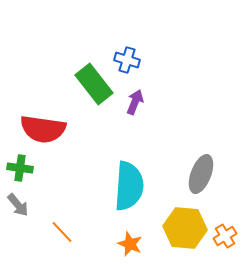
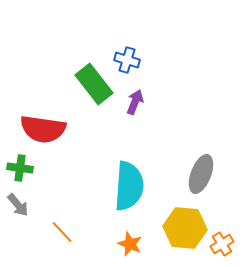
orange cross: moved 3 px left, 8 px down
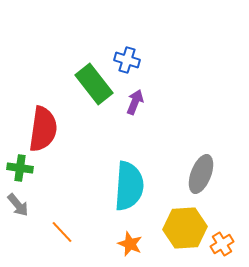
red semicircle: rotated 90 degrees counterclockwise
yellow hexagon: rotated 9 degrees counterclockwise
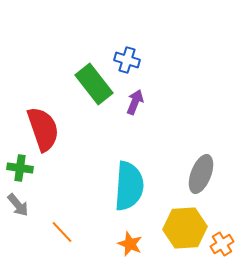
red semicircle: rotated 27 degrees counterclockwise
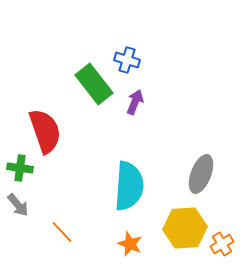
red semicircle: moved 2 px right, 2 px down
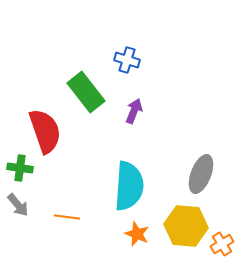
green rectangle: moved 8 px left, 8 px down
purple arrow: moved 1 px left, 9 px down
yellow hexagon: moved 1 px right, 2 px up; rotated 9 degrees clockwise
orange line: moved 5 px right, 15 px up; rotated 40 degrees counterclockwise
orange star: moved 7 px right, 10 px up
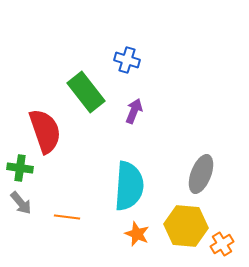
gray arrow: moved 3 px right, 2 px up
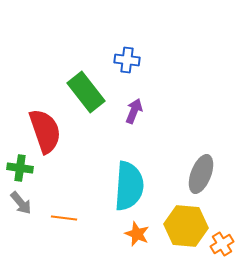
blue cross: rotated 10 degrees counterclockwise
orange line: moved 3 px left, 1 px down
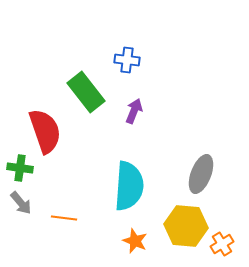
orange star: moved 2 px left, 7 px down
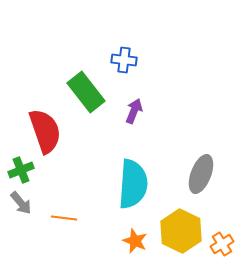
blue cross: moved 3 px left
green cross: moved 1 px right, 2 px down; rotated 30 degrees counterclockwise
cyan semicircle: moved 4 px right, 2 px up
yellow hexagon: moved 5 px left, 5 px down; rotated 21 degrees clockwise
